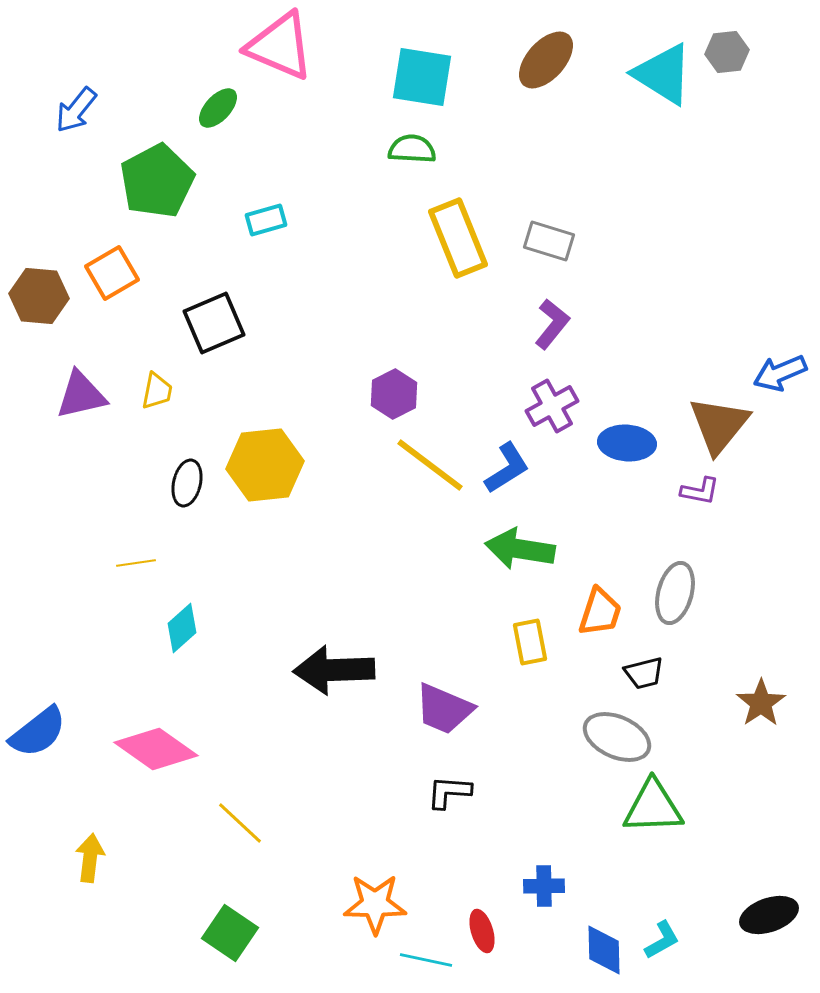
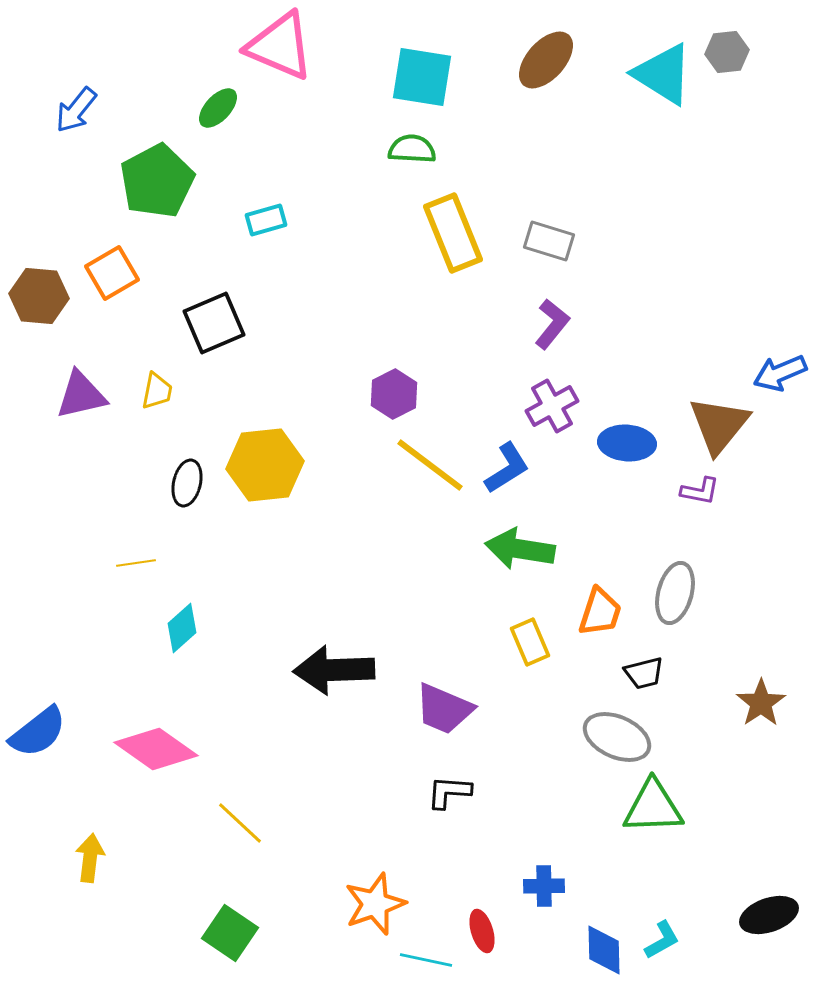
yellow rectangle at (458, 238): moved 5 px left, 5 px up
yellow rectangle at (530, 642): rotated 12 degrees counterclockwise
orange star at (375, 904): rotated 20 degrees counterclockwise
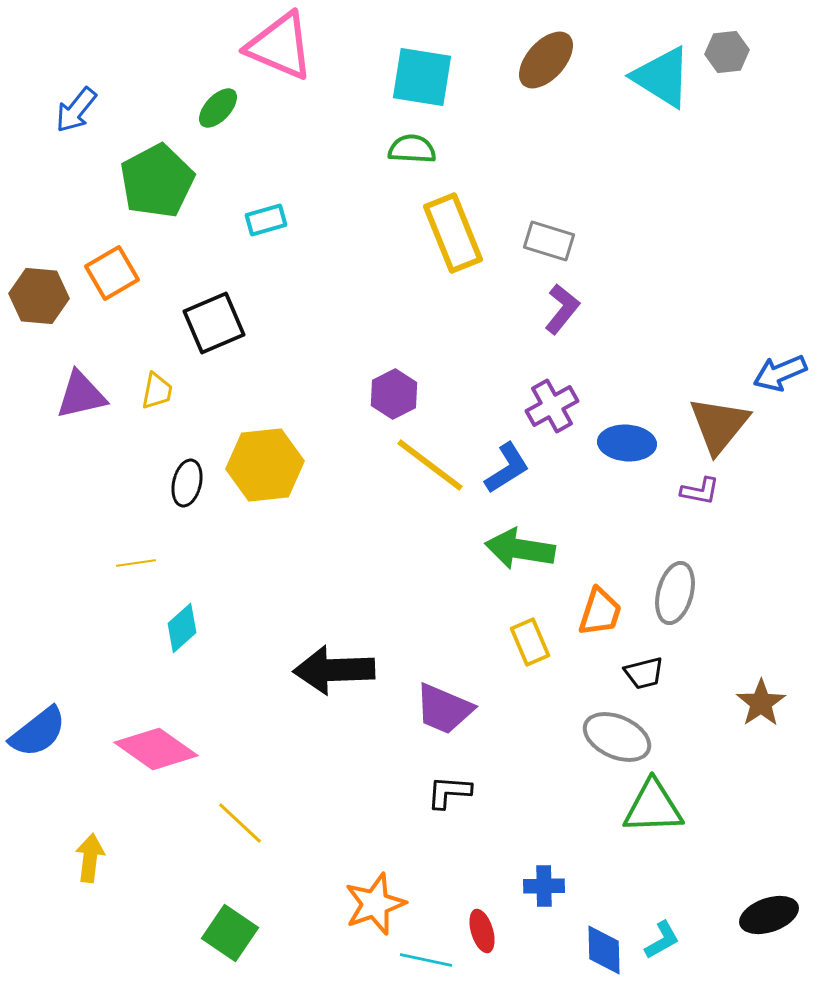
cyan triangle at (663, 74): moved 1 px left, 3 px down
purple L-shape at (552, 324): moved 10 px right, 15 px up
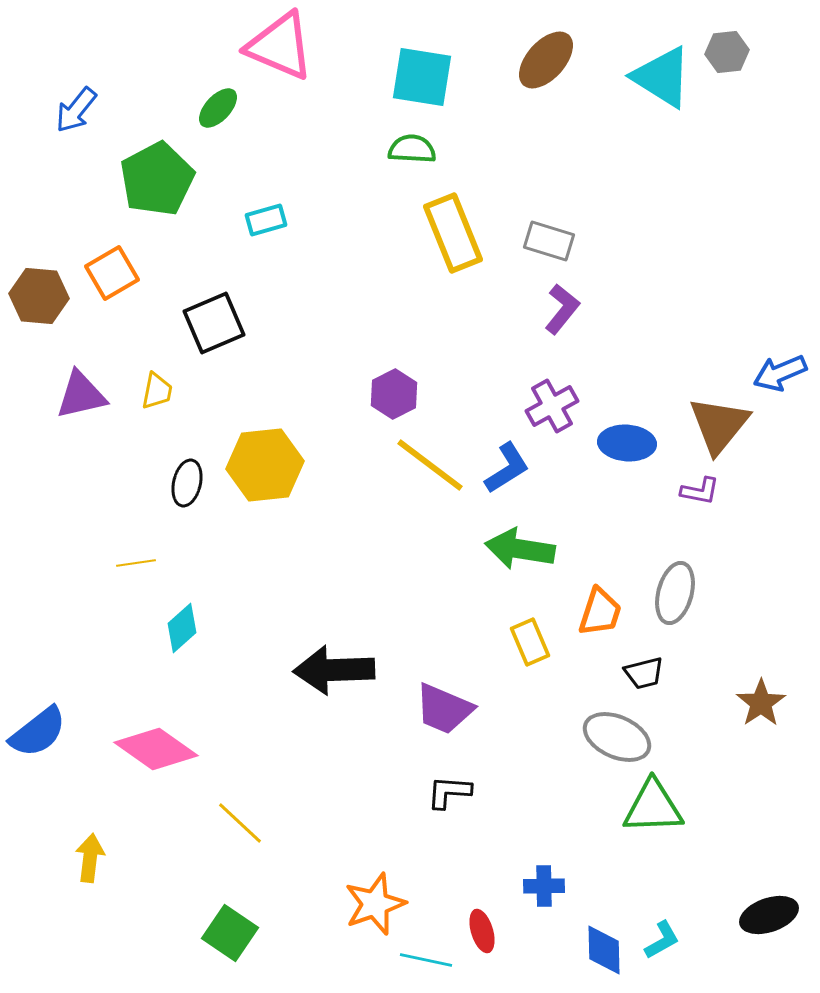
green pentagon at (157, 181): moved 2 px up
